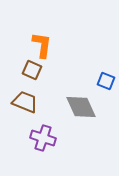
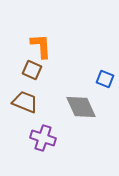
orange L-shape: moved 1 px left, 1 px down; rotated 12 degrees counterclockwise
blue square: moved 1 px left, 2 px up
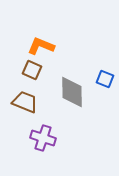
orange L-shape: rotated 64 degrees counterclockwise
gray diamond: moved 9 px left, 15 px up; rotated 24 degrees clockwise
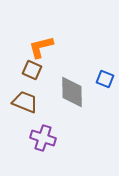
orange L-shape: moved 1 px down; rotated 36 degrees counterclockwise
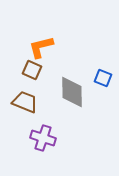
blue square: moved 2 px left, 1 px up
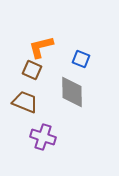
blue square: moved 22 px left, 19 px up
purple cross: moved 1 px up
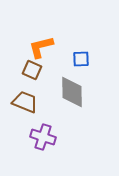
blue square: rotated 24 degrees counterclockwise
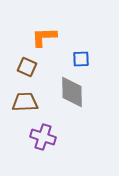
orange L-shape: moved 3 px right, 10 px up; rotated 12 degrees clockwise
brown square: moved 5 px left, 3 px up
brown trapezoid: rotated 24 degrees counterclockwise
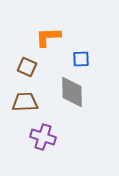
orange L-shape: moved 4 px right
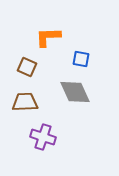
blue square: rotated 12 degrees clockwise
gray diamond: moved 3 px right; rotated 24 degrees counterclockwise
